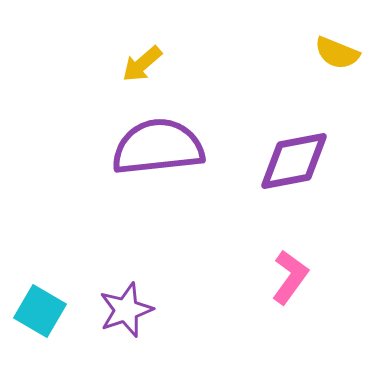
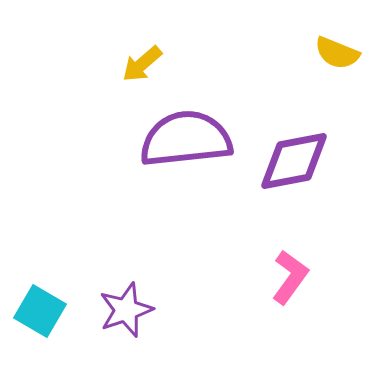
purple semicircle: moved 28 px right, 8 px up
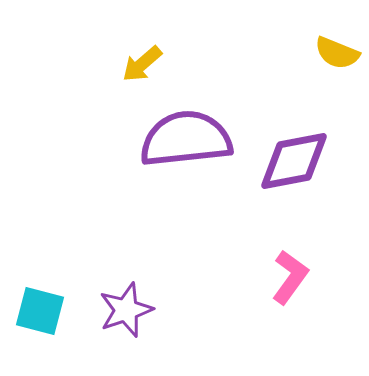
cyan square: rotated 15 degrees counterclockwise
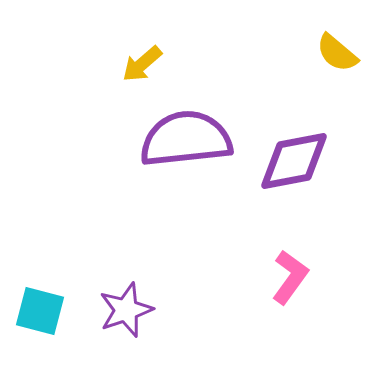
yellow semicircle: rotated 18 degrees clockwise
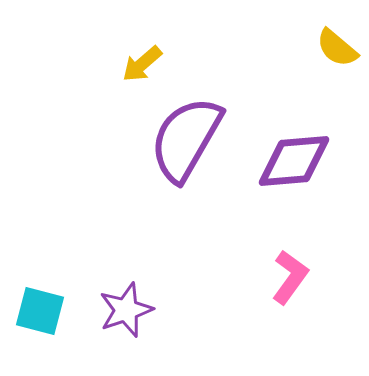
yellow semicircle: moved 5 px up
purple semicircle: rotated 54 degrees counterclockwise
purple diamond: rotated 6 degrees clockwise
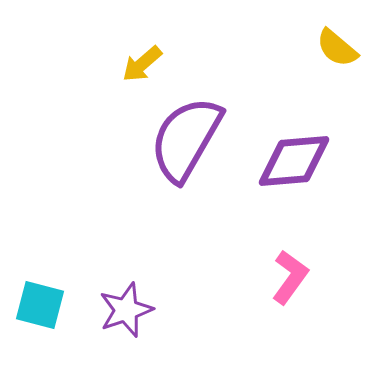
cyan square: moved 6 px up
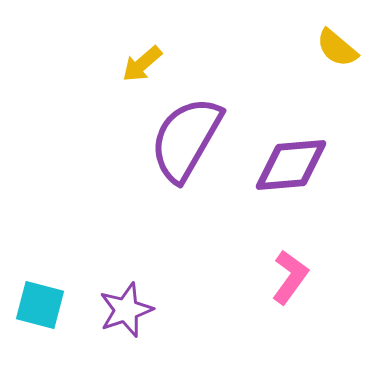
purple diamond: moved 3 px left, 4 px down
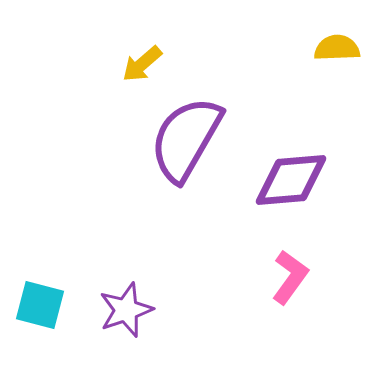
yellow semicircle: rotated 138 degrees clockwise
purple diamond: moved 15 px down
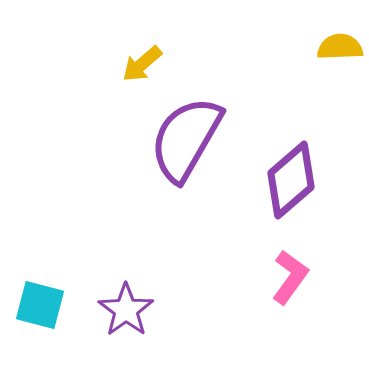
yellow semicircle: moved 3 px right, 1 px up
purple diamond: rotated 36 degrees counterclockwise
purple star: rotated 16 degrees counterclockwise
